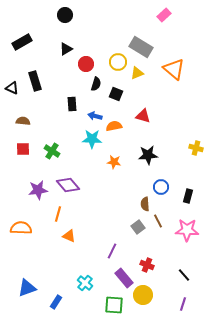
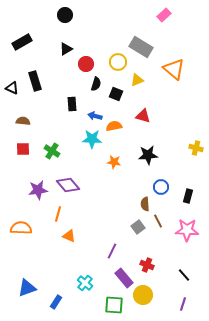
yellow triangle at (137, 73): moved 7 px down
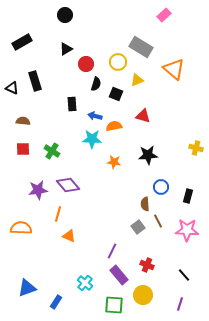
purple rectangle at (124, 278): moved 5 px left, 3 px up
purple line at (183, 304): moved 3 px left
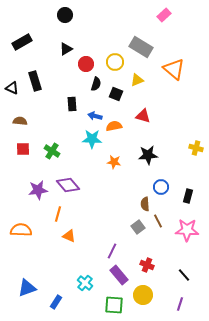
yellow circle at (118, 62): moved 3 px left
brown semicircle at (23, 121): moved 3 px left
orange semicircle at (21, 228): moved 2 px down
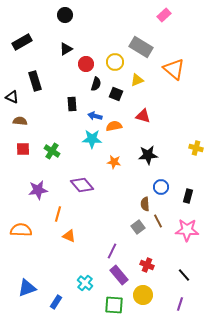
black triangle at (12, 88): moved 9 px down
purple diamond at (68, 185): moved 14 px right
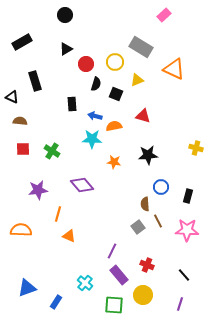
orange triangle at (174, 69): rotated 15 degrees counterclockwise
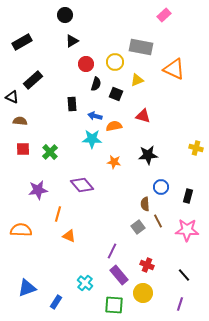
gray rectangle at (141, 47): rotated 20 degrees counterclockwise
black triangle at (66, 49): moved 6 px right, 8 px up
black rectangle at (35, 81): moved 2 px left, 1 px up; rotated 66 degrees clockwise
green cross at (52, 151): moved 2 px left, 1 px down; rotated 14 degrees clockwise
yellow circle at (143, 295): moved 2 px up
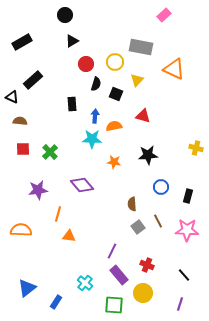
yellow triangle at (137, 80): rotated 24 degrees counterclockwise
blue arrow at (95, 116): rotated 80 degrees clockwise
brown semicircle at (145, 204): moved 13 px left
orange triangle at (69, 236): rotated 16 degrees counterclockwise
blue triangle at (27, 288): rotated 18 degrees counterclockwise
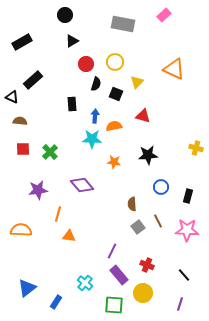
gray rectangle at (141, 47): moved 18 px left, 23 px up
yellow triangle at (137, 80): moved 2 px down
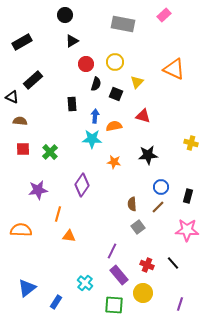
yellow cross at (196, 148): moved 5 px left, 5 px up
purple diamond at (82, 185): rotated 75 degrees clockwise
brown line at (158, 221): moved 14 px up; rotated 72 degrees clockwise
black line at (184, 275): moved 11 px left, 12 px up
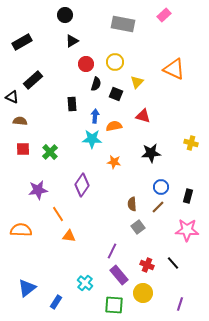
black star at (148, 155): moved 3 px right, 2 px up
orange line at (58, 214): rotated 49 degrees counterclockwise
